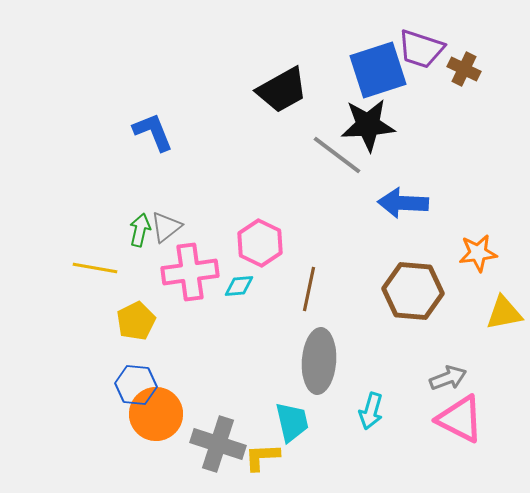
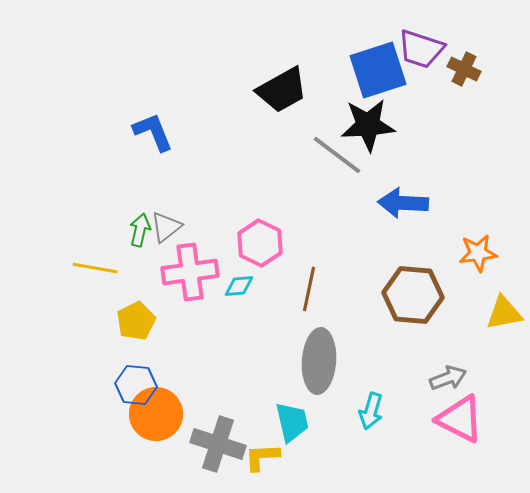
brown hexagon: moved 4 px down
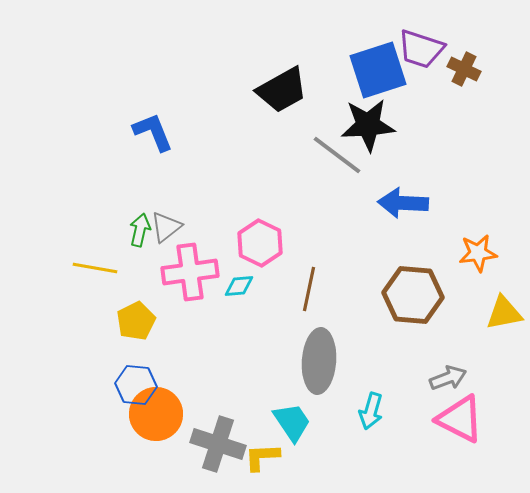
cyan trapezoid: rotated 21 degrees counterclockwise
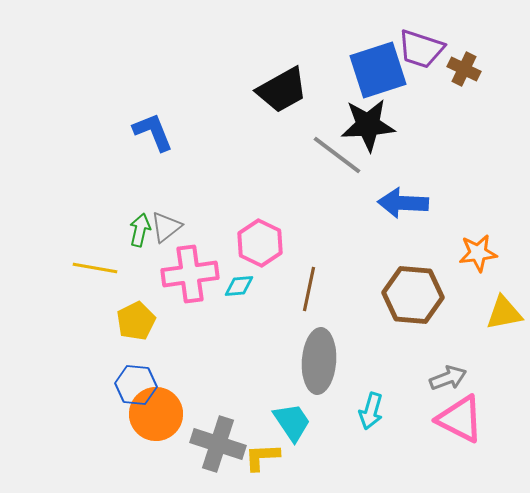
pink cross: moved 2 px down
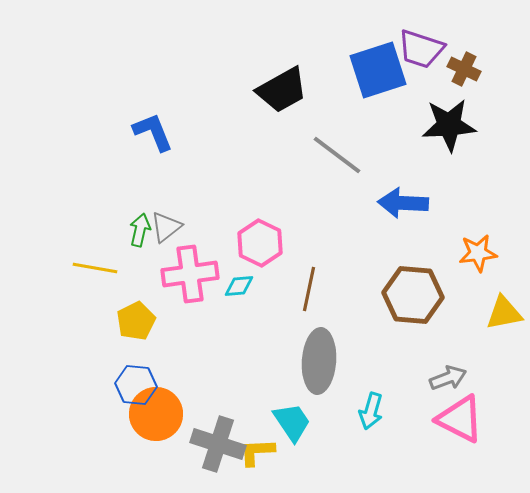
black star: moved 81 px right
yellow L-shape: moved 5 px left, 5 px up
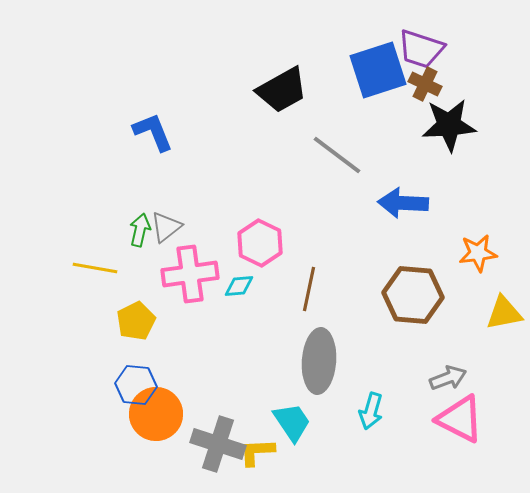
brown cross: moved 39 px left, 15 px down
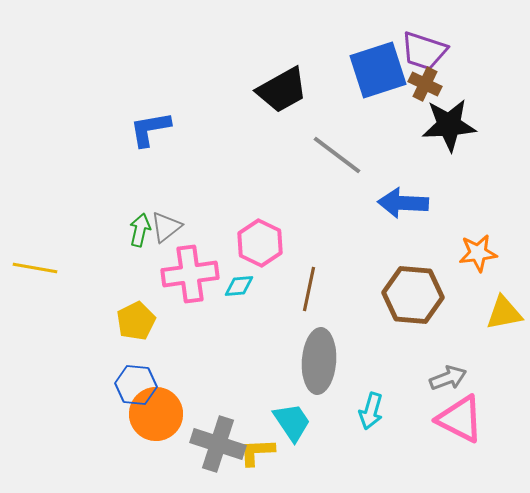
purple trapezoid: moved 3 px right, 2 px down
blue L-shape: moved 3 px left, 3 px up; rotated 78 degrees counterclockwise
yellow line: moved 60 px left
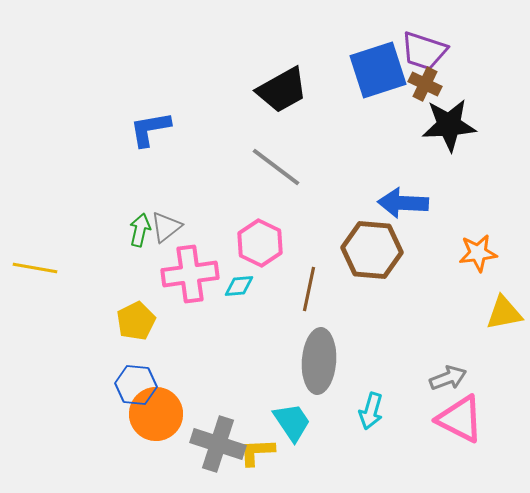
gray line: moved 61 px left, 12 px down
brown hexagon: moved 41 px left, 45 px up
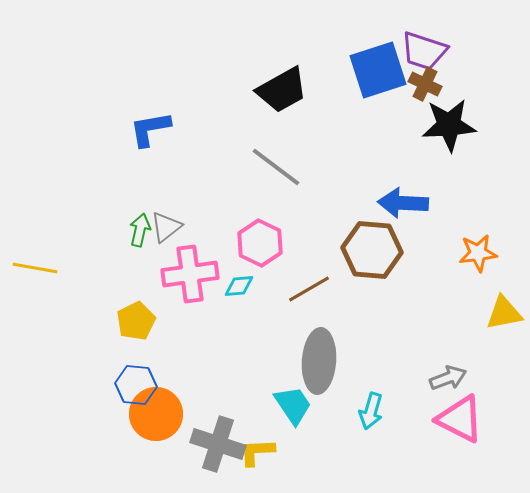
brown line: rotated 48 degrees clockwise
cyan trapezoid: moved 1 px right, 17 px up
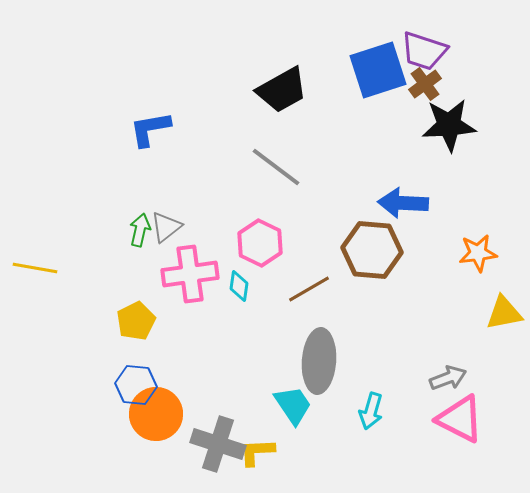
brown cross: rotated 28 degrees clockwise
cyan diamond: rotated 76 degrees counterclockwise
